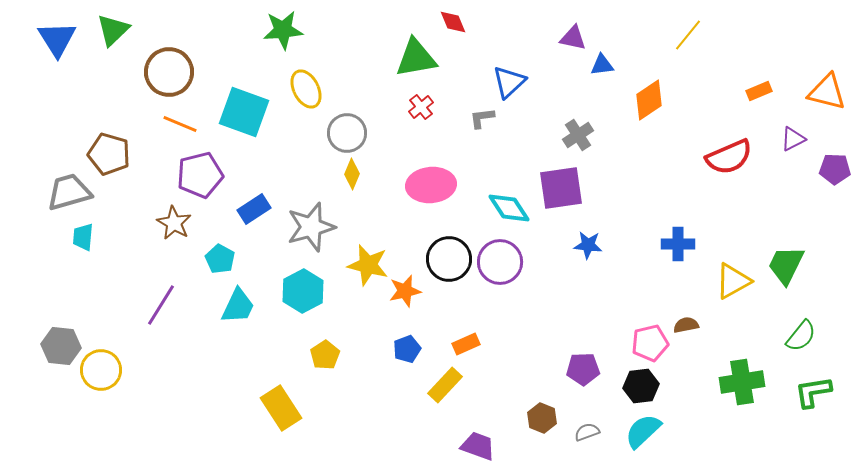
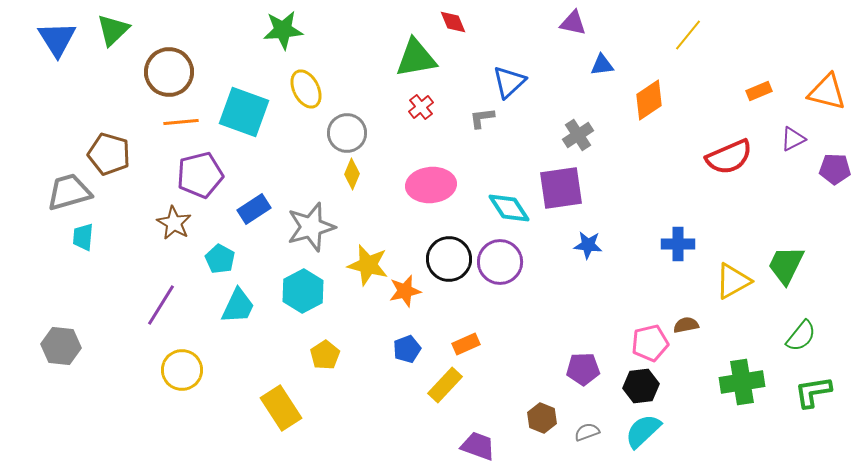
purple triangle at (573, 38): moved 15 px up
orange line at (180, 124): moved 1 px right, 2 px up; rotated 28 degrees counterclockwise
yellow circle at (101, 370): moved 81 px right
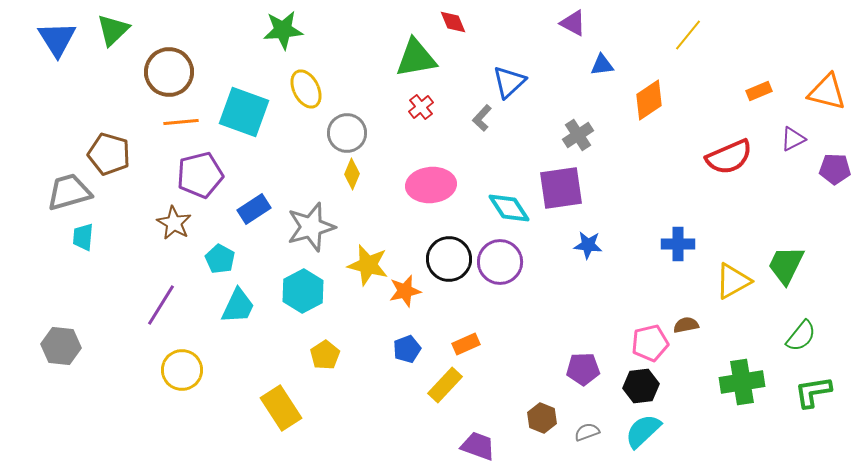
purple triangle at (573, 23): rotated 16 degrees clockwise
gray L-shape at (482, 118): rotated 40 degrees counterclockwise
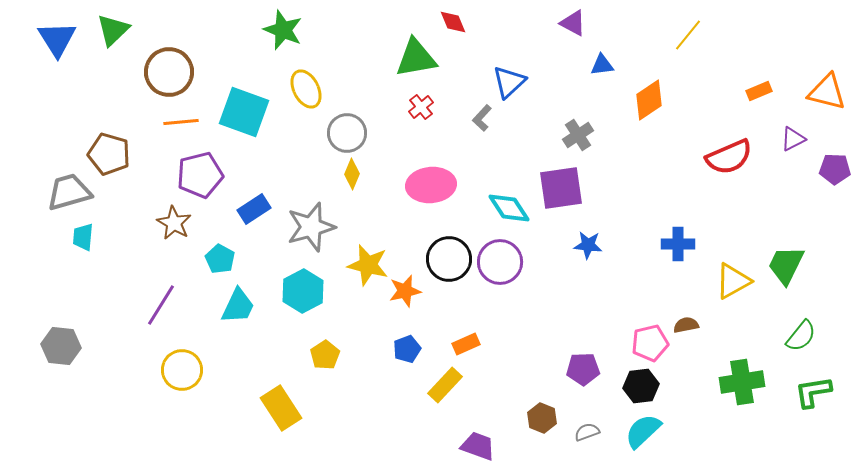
green star at (283, 30): rotated 27 degrees clockwise
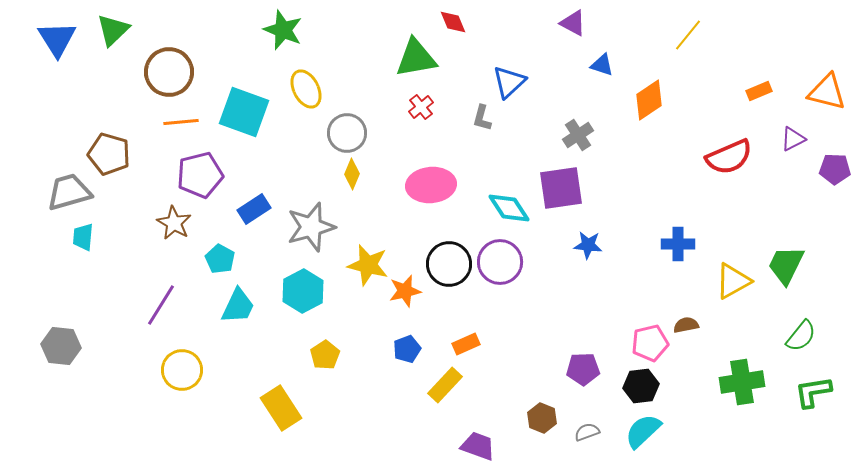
blue triangle at (602, 65): rotated 25 degrees clockwise
gray L-shape at (482, 118): rotated 28 degrees counterclockwise
black circle at (449, 259): moved 5 px down
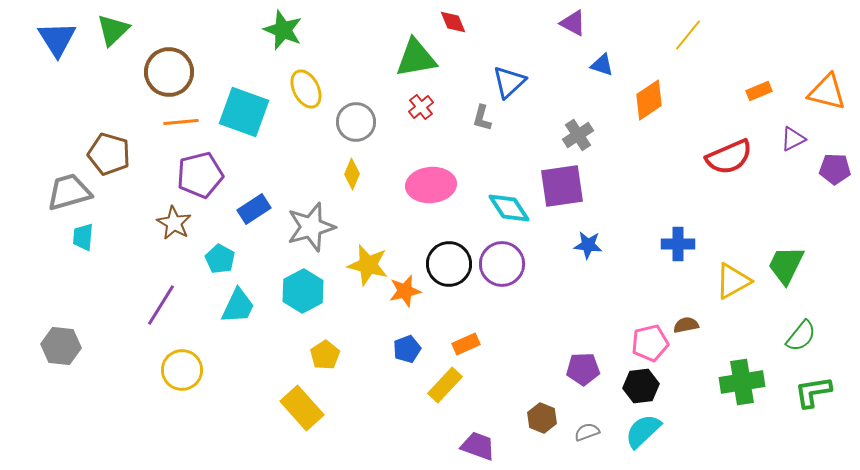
gray circle at (347, 133): moved 9 px right, 11 px up
purple square at (561, 188): moved 1 px right, 2 px up
purple circle at (500, 262): moved 2 px right, 2 px down
yellow rectangle at (281, 408): moved 21 px right; rotated 9 degrees counterclockwise
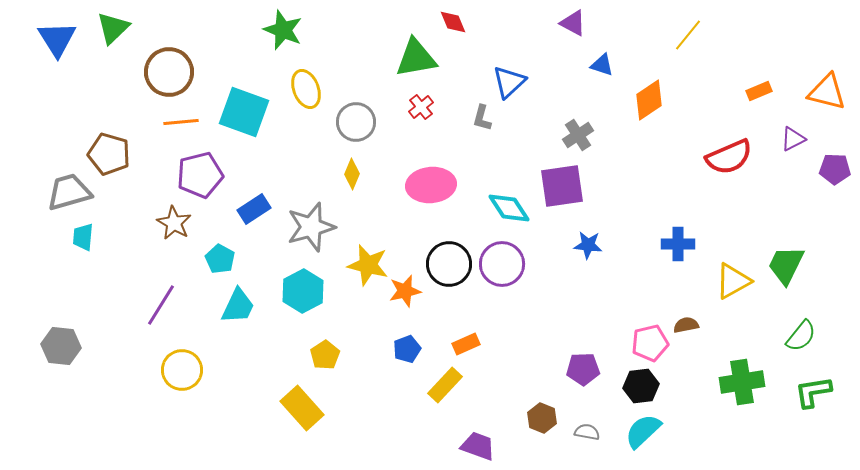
green triangle at (113, 30): moved 2 px up
yellow ellipse at (306, 89): rotated 6 degrees clockwise
gray semicircle at (587, 432): rotated 30 degrees clockwise
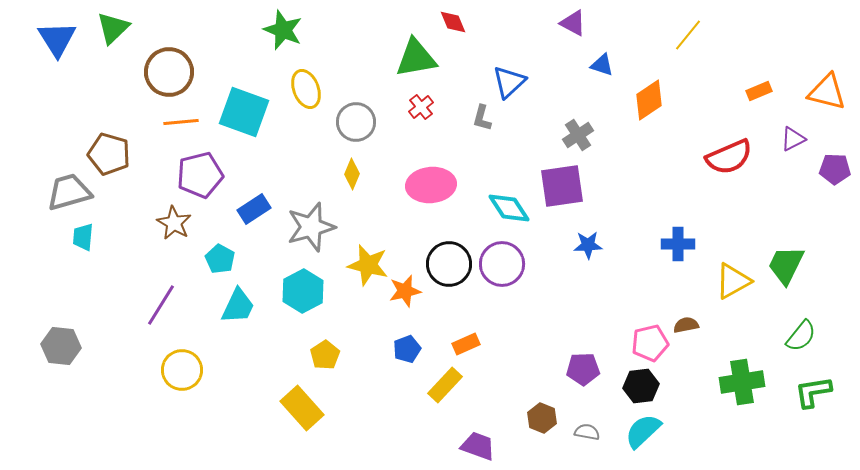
blue star at (588, 245): rotated 8 degrees counterclockwise
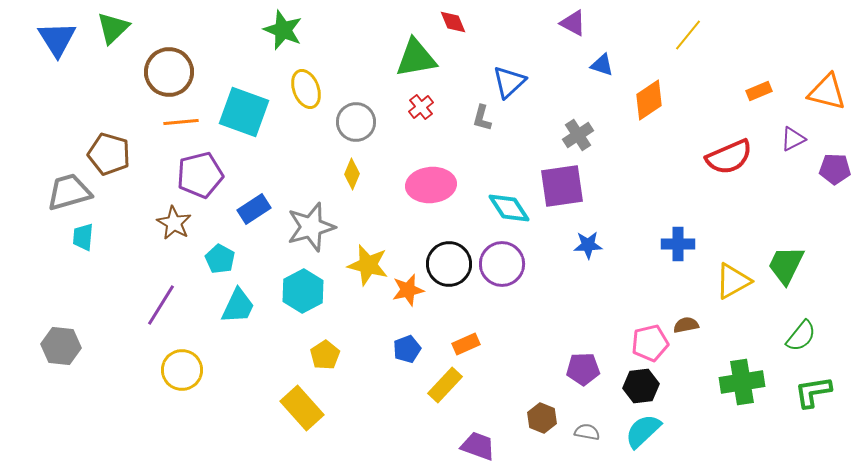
orange star at (405, 291): moved 3 px right, 1 px up
